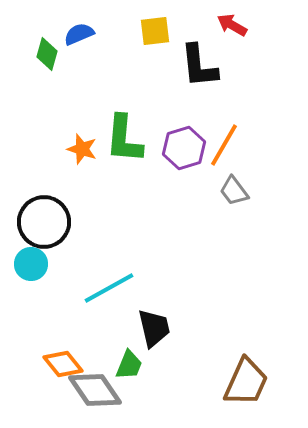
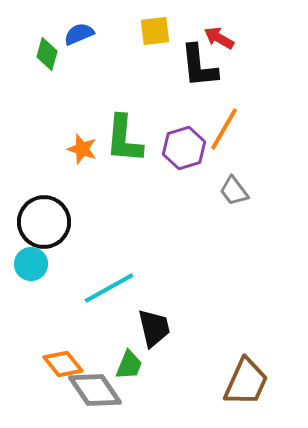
red arrow: moved 13 px left, 13 px down
orange line: moved 16 px up
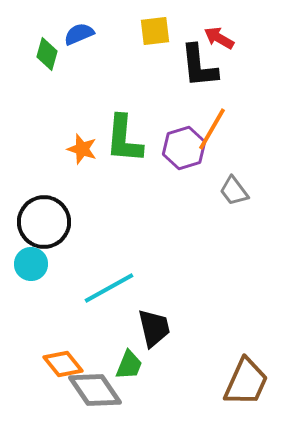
orange line: moved 12 px left
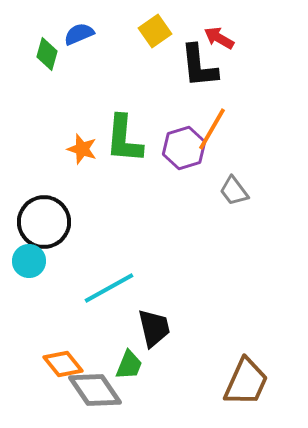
yellow square: rotated 28 degrees counterclockwise
cyan circle: moved 2 px left, 3 px up
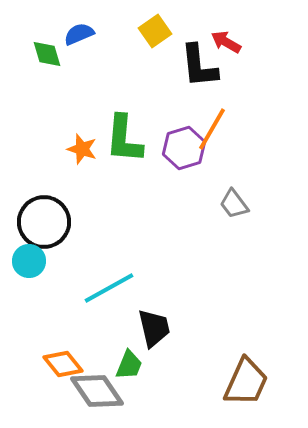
red arrow: moved 7 px right, 4 px down
green diamond: rotated 32 degrees counterclockwise
gray trapezoid: moved 13 px down
gray diamond: moved 2 px right, 1 px down
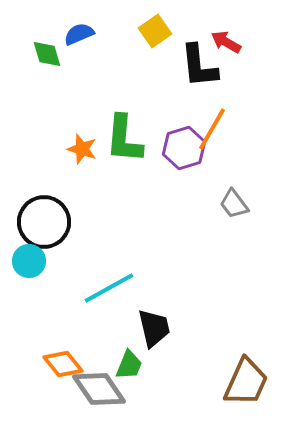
gray diamond: moved 2 px right, 2 px up
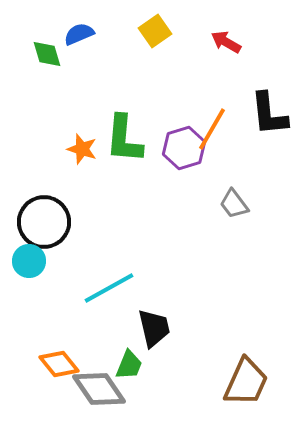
black L-shape: moved 70 px right, 48 px down
orange diamond: moved 4 px left
